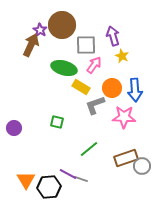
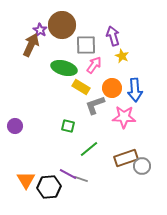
green square: moved 11 px right, 4 px down
purple circle: moved 1 px right, 2 px up
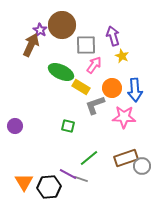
green ellipse: moved 3 px left, 4 px down; rotated 10 degrees clockwise
green line: moved 9 px down
orange triangle: moved 2 px left, 2 px down
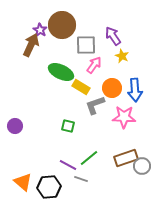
purple arrow: rotated 18 degrees counterclockwise
purple line: moved 9 px up
orange triangle: moved 1 px left; rotated 18 degrees counterclockwise
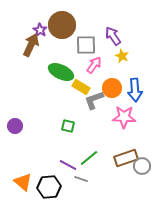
gray L-shape: moved 1 px left, 5 px up
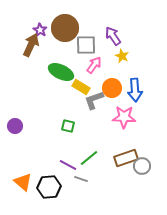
brown circle: moved 3 px right, 3 px down
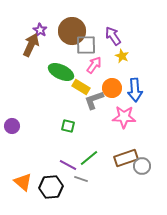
brown circle: moved 7 px right, 3 px down
purple circle: moved 3 px left
black hexagon: moved 2 px right
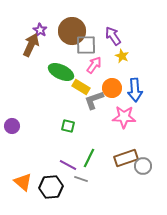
green line: rotated 24 degrees counterclockwise
gray circle: moved 1 px right
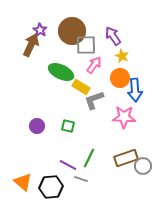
orange circle: moved 8 px right, 10 px up
purple circle: moved 25 px right
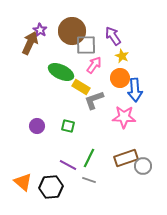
brown arrow: moved 1 px left, 2 px up
gray line: moved 8 px right, 1 px down
